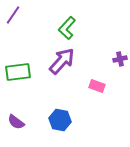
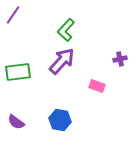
green L-shape: moved 1 px left, 2 px down
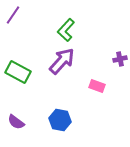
green rectangle: rotated 35 degrees clockwise
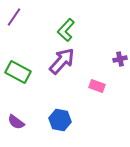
purple line: moved 1 px right, 2 px down
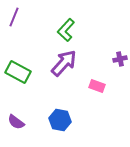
purple line: rotated 12 degrees counterclockwise
purple arrow: moved 2 px right, 2 px down
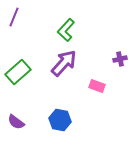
green rectangle: rotated 70 degrees counterclockwise
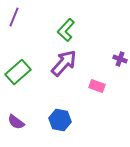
purple cross: rotated 32 degrees clockwise
